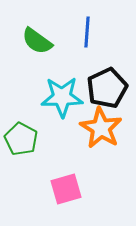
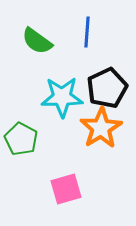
orange star: rotated 9 degrees clockwise
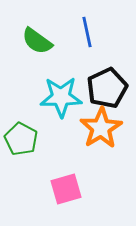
blue line: rotated 16 degrees counterclockwise
cyan star: moved 1 px left
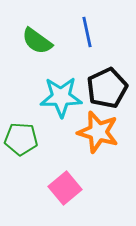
orange star: moved 3 px left, 4 px down; rotated 24 degrees counterclockwise
green pentagon: rotated 24 degrees counterclockwise
pink square: moved 1 px left, 1 px up; rotated 24 degrees counterclockwise
